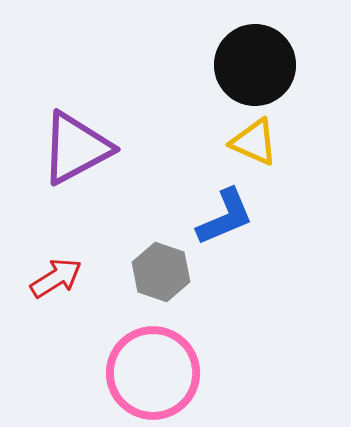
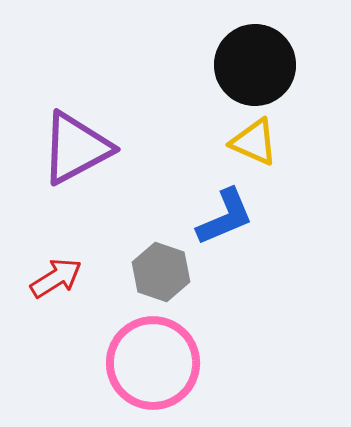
pink circle: moved 10 px up
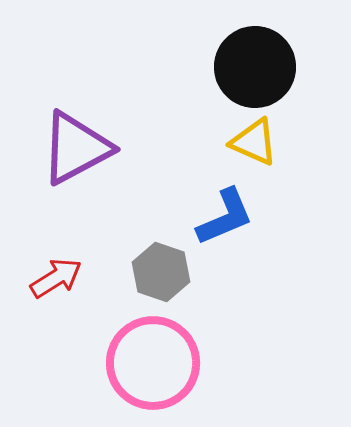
black circle: moved 2 px down
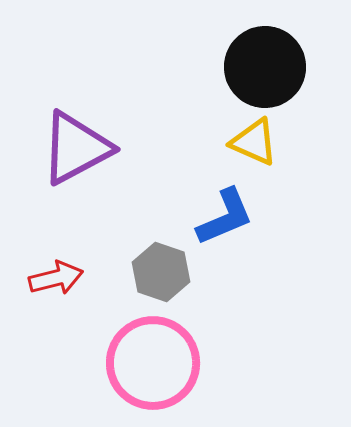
black circle: moved 10 px right
red arrow: rotated 18 degrees clockwise
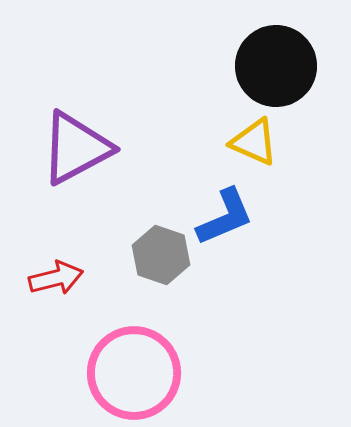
black circle: moved 11 px right, 1 px up
gray hexagon: moved 17 px up
pink circle: moved 19 px left, 10 px down
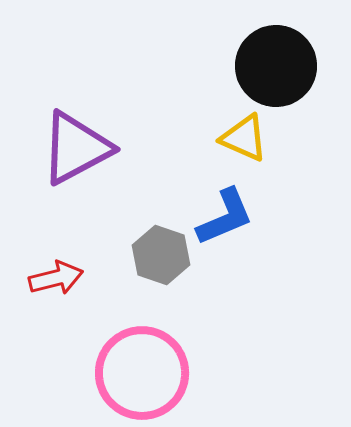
yellow triangle: moved 10 px left, 4 px up
pink circle: moved 8 px right
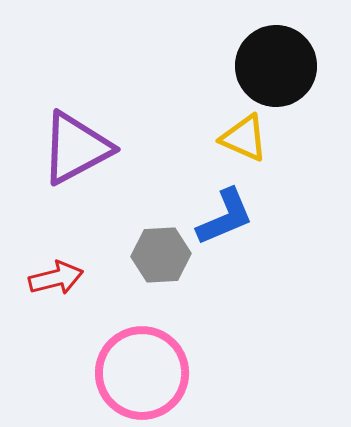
gray hexagon: rotated 22 degrees counterclockwise
